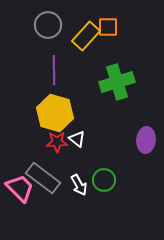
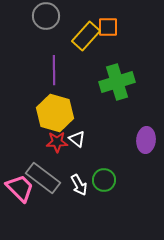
gray circle: moved 2 px left, 9 px up
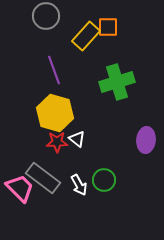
purple line: rotated 20 degrees counterclockwise
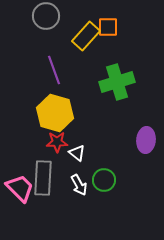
white triangle: moved 14 px down
gray rectangle: rotated 56 degrees clockwise
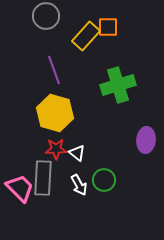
green cross: moved 1 px right, 3 px down
red star: moved 1 px left, 7 px down
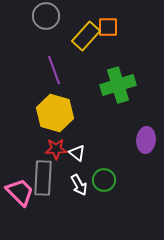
pink trapezoid: moved 4 px down
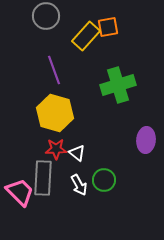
orange square: rotated 10 degrees counterclockwise
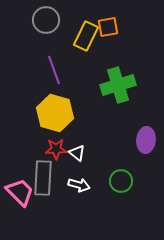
gray circle: moved 4 px down
yellow rectangle: rotated 16 degrees counterclockwise
green circle: moved 17 px right, 1 px down
white arrow: rotated 45 degrees counterclockwise
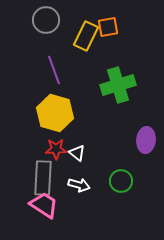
pink trapezoid: moved 24 px right, 13 px down; rotated 12 degrees counterclockwise
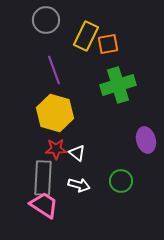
orange square: moved 17 px down
purple ellipse: rotated 20 degrees counterclockwise
